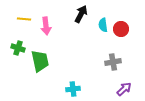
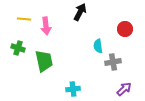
black arrow: moved 1 px left, 2 px up
cyan semicircle: moved 5 px left, 21 px down
red circle: moved 4 px right
green trapezoid: moved 4 px right
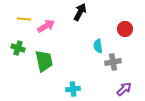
pink arrow: rotated 114 degrees counterclockwise
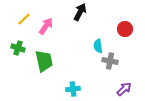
yellow line: rotated 48 degrees counterclockwise
pink arrow: rotated 24 degrees counterclockwise
gray cross: moved 3 px left, 1 px up; rotated 21 degrees clockwise
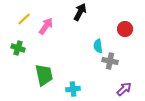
green trapezoid: moved 14 px down
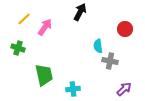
pink arrow: moved 1 px left, 1 px down
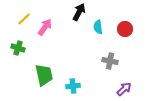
black arrow: moved 1 px left
cyan semicircle: moved 19 px up
cyan cross: moved 3 px up
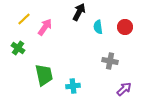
red circle: moved 2 px up
green cross: rotated 16 degrees clockwise
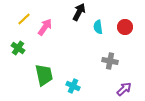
cyan cross: rotated 32 degrees clockwise
